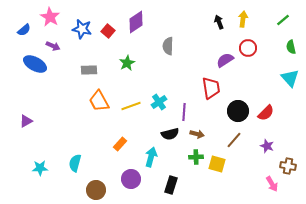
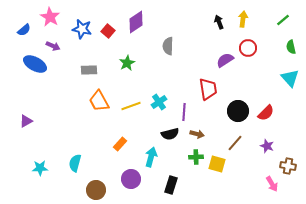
red trapezoid: moved 3 px left, 1 px down
brown line: moved 1 px right, 3 px down
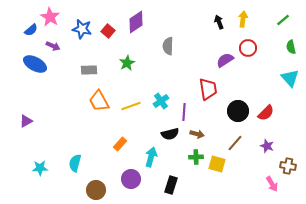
blue semicircle: moved 7 px right
cyan cross: moved 2 px right, 1 px up
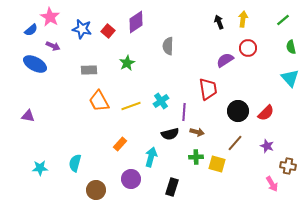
purple triangle: moved 2 px right, 5 px up; rotated 40 degrees clockwise
brown arrow: moved 2 px up
black rectangle: moved 1 px right, 2 px down
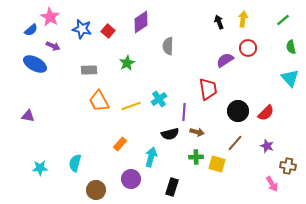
purple diamond: moved 5 px right
cyan cross: moved 2 px left, 2 px up
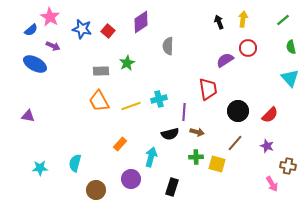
gray rectangle: moved 12 px right, 1 px down
cyan cross: rotated 21 degrees clockwise
red semicircle: moved 4 px right, 2 px down
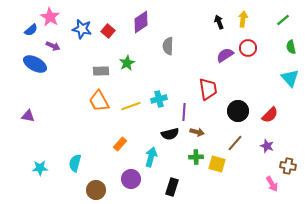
purple semicircle: moved 5 px up
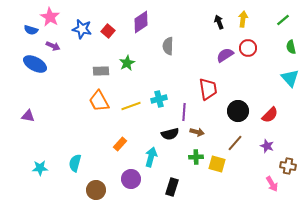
blue semicircle: rotated 56 degrees clockwise
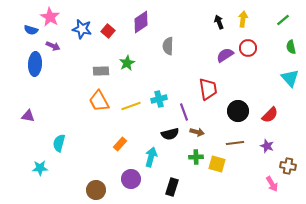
blue ellipse: rotated 65 degrees clockwise
purple line: rotated 24 degrees counterclockwise
brown line: rotated 42 degrees clockwise
cyan semicircle: moved 16 px left, 20 px up
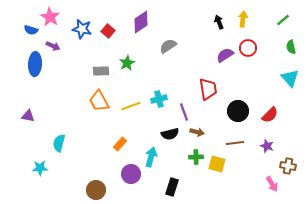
gray semicircle: rotated 54 degrees clockwise
purple circle: moved 5 px up
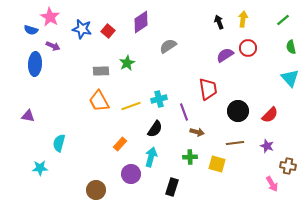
black semicircle: moved 15 px left, 5 px up; rotated 42 degrees counterclockwise
green cross: moved 6 px left
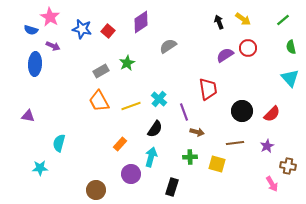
yellow arrow: rotated 119 degrees clockwise
gray rectangle: rotated 28 degrees counterclockwise
cyan cross: rotated 35 degrees counterclockwise
black circle: moved 4 px right
red semicircle: moved 2 px right, 1 px up
purple star: rotated 24 degrees clockwise
